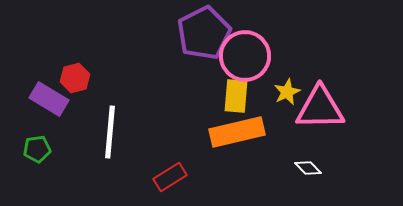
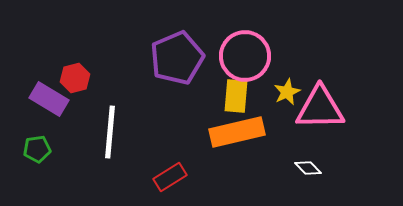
purple pentagon: moved 27 px left, 25 px down; rotated 4 degrees clockwise
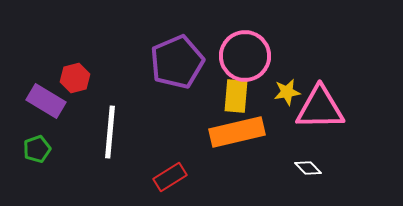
purple pentagon: moved 4 px down
yellow star: rotated 16 degrees clockwise
purple rectangle: moved 3 px left, 2 px down
green pentagon: rotated 12 degrees counterclockwise
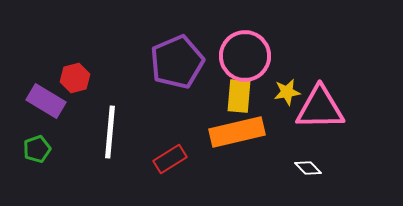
yellow rectangle: moved 3 px right
red rectangle: moved 18 px up
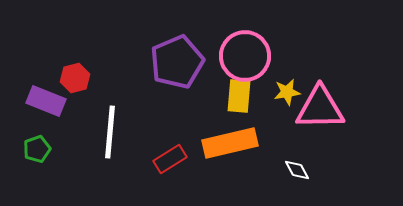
purple rectangle: rotated 9 degrees counterclockwise
orange rectangle: moved 7 px left, 11 px down
white diamond: moved 11 px left, 2 px down; rotated 16 degrees clockwise
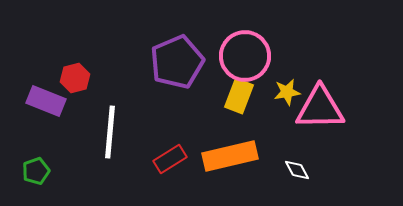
yellow rectangle: rotated 16 degrees clockwise
orange rectangle: moved 13 px down
green pentagon: moved 1 px left, 22 px down
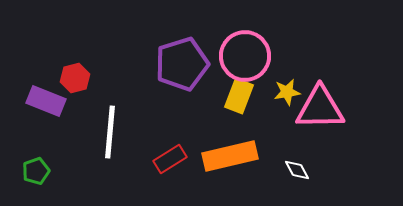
purple pentagon: moved 5 px right, 2 px down; rotated 6 degrees clockwise
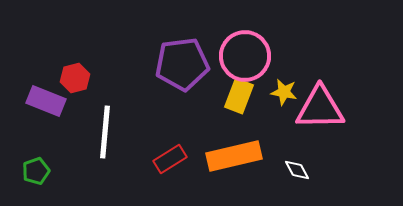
purple pentagon: rotated 10 degrees clockwise
yellow star: moved 3 px left; rotated 20 degrees clockwise
white line: moved 5 px left
orange rectangle: moved 4 px right
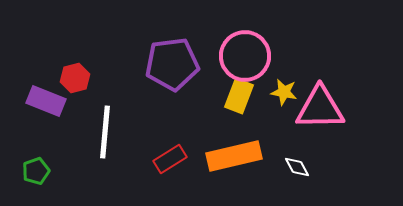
purple pentagon: moved 10 px left
white diamond: moved 3 px up
